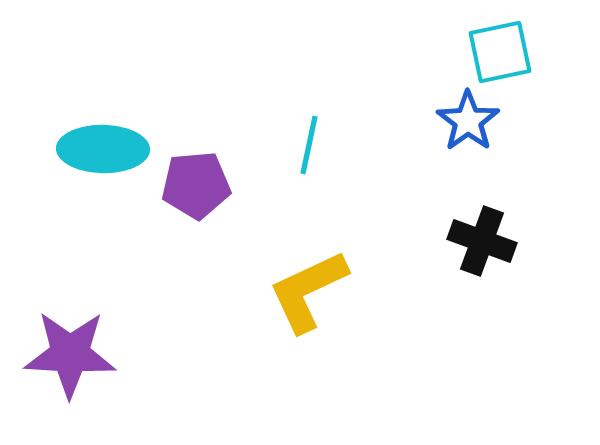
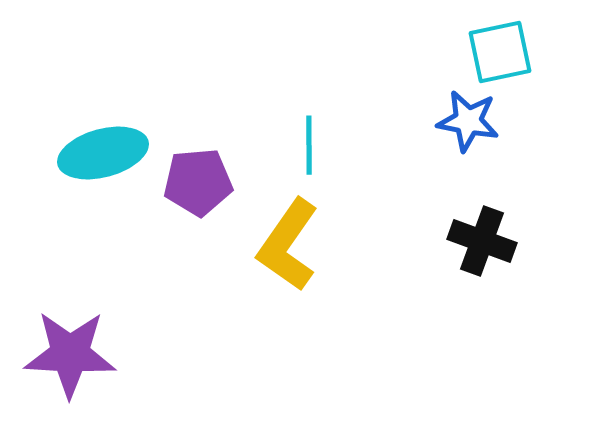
blue star: rotated 26 degrees counterclockwise
cyan line: rotated 12 degrees counterclockwise
cyan ellipse: moved 4 px down; rotated 16 degrees counterclockwise
purple pentagon: moved 2 px right, 3 px up
yellow L-shape: moved 20 px left, 46 px up; rotated 30 degrees counterclockwise
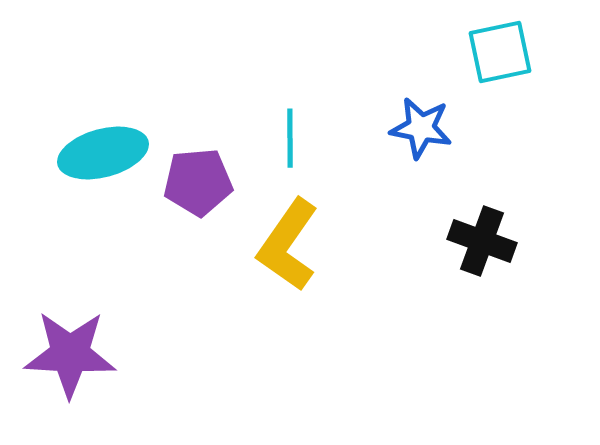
blue star: moved 47 px left, 7 px down
cyan line: moved 19 px left, 7 px up
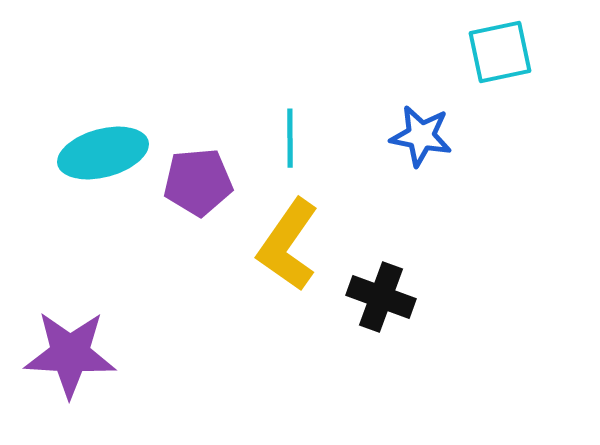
blue star: moved 8 px down
black cross: moved 101 px left, 56 px down
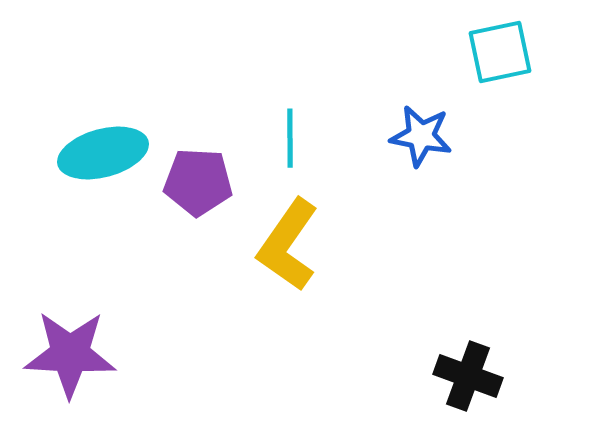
purple pentagon: rotated 8 degrees clockwise
black cross: moved 87 px right, 79 px down
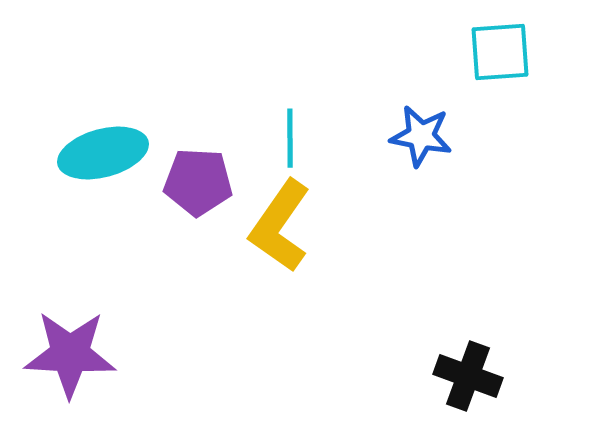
cyan square: rotated 8 degrees clockwise
yellow L-shape: moved 8 px left, 19 px up
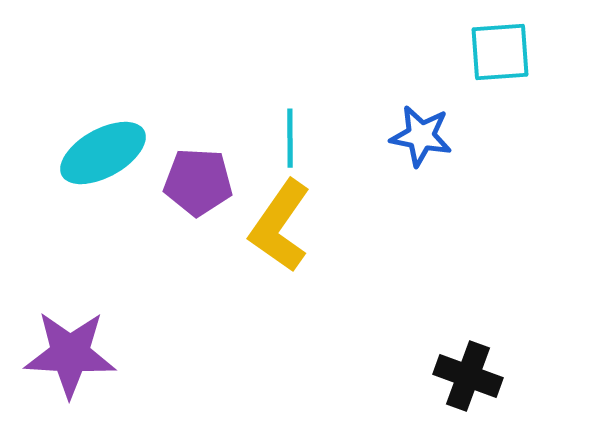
cyan ellipse: rotated 14 degrees counterclockwise
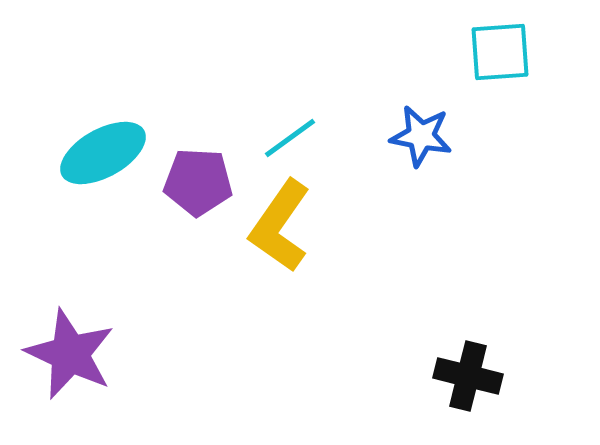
cyan line: rotated 54 degrees clockwise
purple star: rotated 22 degrees clockwise
black cross: rotated 6 degrees counterclockwise
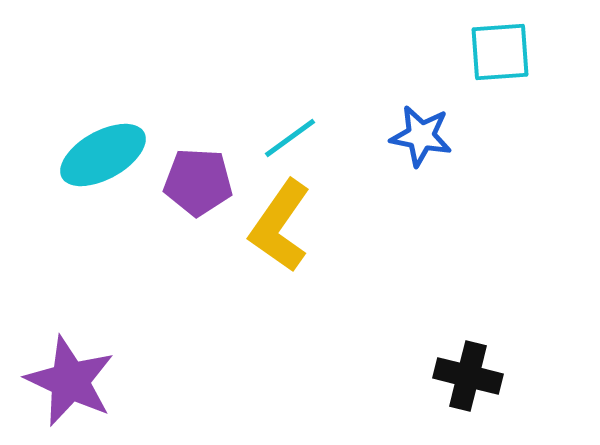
cyan ellipse: moved 2 px down
purple star: moved 27 px down
